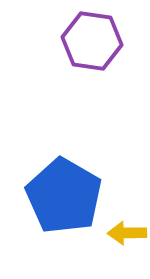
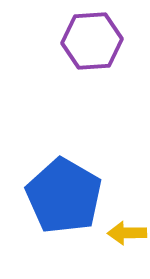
purple hexagon: rotated 12 degrees counterclockwise
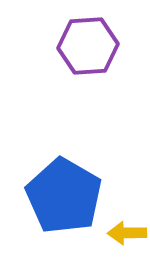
purple hexagon: moved 4 px left, 5 px down
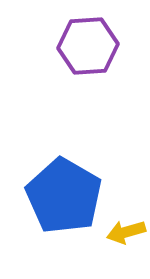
yellow arrow: moved 1 px left, 1 px up; rotated 15 degrees counterclockwise
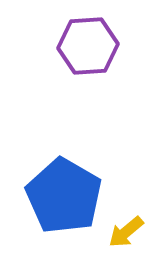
yellow arrow: rotated 24 degrees counterclockwise
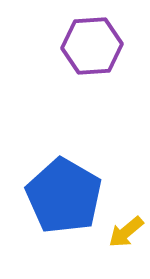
purple hexagon: moved 4 px right
